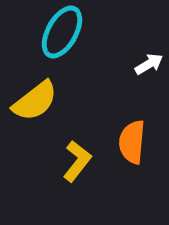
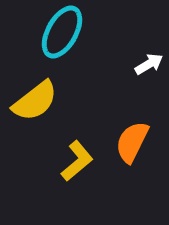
orange semicircle: rotated 21 degrees clockwise
yellow L-shape: rotated 12 degrees clockwise
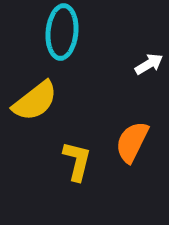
cyan ellipse: rotated 24 degrees counterclockwise
yellow L-shape: rotated 36 degrees counterclockwise
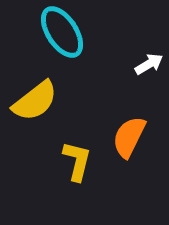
cyan ellipse: rotated 38 degrees counterclockwise
orange semicircle: moved 3 px left, 5 px up
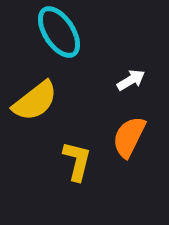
cyan ellipse: moved 3 px left
white arrow: moved 18 px left, 16 px down
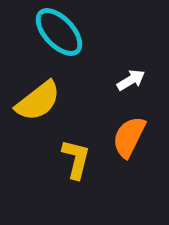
cyan ellipse: rotated 10 degrees counterclockwise
yellow semicircle: moved 3 px right
yellow L-shape: moved 1 px left, 2 px up
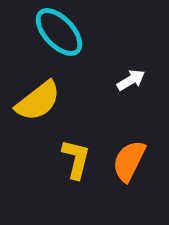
orange semicircle: moved 24 px down
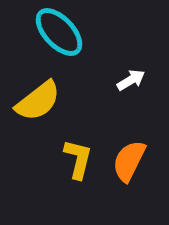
yellow L-shape: moved 2 px right
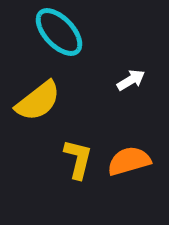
orange semicircle: rotated 48 degrees clockwise
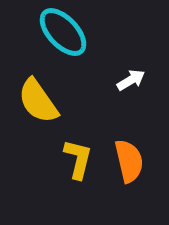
cyan ellipse: moved 4 px right
yellow semicircle: rotated 93 degrees clockwise
orange semicircle: rotated 93 degrees clockwise
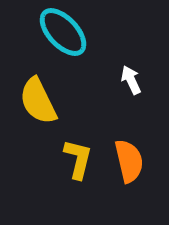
white arrow: rotated 84 degrees counterclockwise
yellow semicircle: rotated 9 degrees clockwise
